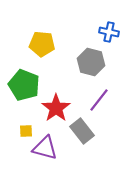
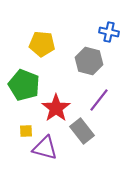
gray hexagon: moved 2 px left, 1 px up
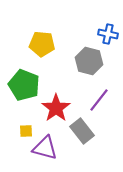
blue cross: moved 1 px left, 2 px down
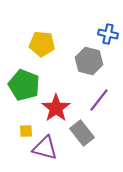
gray rectangle: moved 2 px down
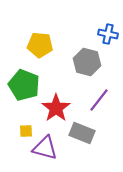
yellow pentagon: moved 2 px left, 1 px down
gray hexagon: moved 2 px left, 1 px down
gray rectangle: rotated 30 degrees counterclockwise
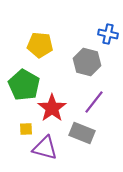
green pentagon: rotated 8 degrees clockwise
purple line: moved 5 px left, 2 px down
red star: moved 4 px left
yellow square: moved 2 px up
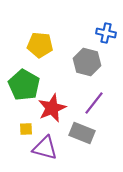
blue cross: moved 2 px left, 1 px up
purple line: moved 1 px down
red star: rotated 12 degrees clockwise
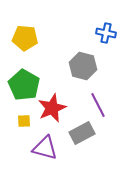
yellow pentagon: moved 15 px left, 7 px up
gray hexagon: moved 4 px left, 4 px down
purple line: moved 4 px right, 2 px down; rotated 65 degrees counterclockwise
yellow square: moved 2 px left, 8 px up
gray rectangle: rotated 50 degrees counterclockwise
